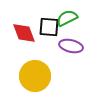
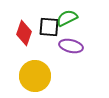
red diamond: rotated 40 degrees clockwise
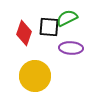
purple ellipse: moved 2 px down; rotated 10 degrees counterclockwise
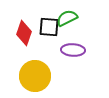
purple ellipse: moved 2 px right, 2 px down
